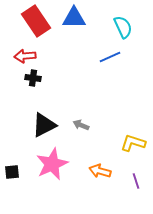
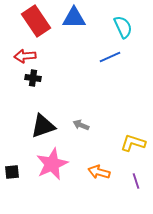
black triangle: moved 1 px left, 1 px down; rotated 8 degrees clockwise
orange arrow: moved 1 px left, 1 px down
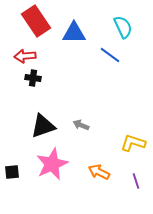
blue triangle: moved 15 px down
blue line: moved 2 px up; rotated 60 degrees clockwise
orange arrow: rotated 10 degrees clockwise
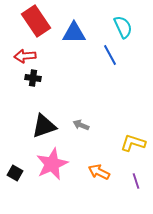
blue line: rotated 25 degrees clockwise
black triangle: moved 1 px right
black square: moved 3 px right, 1 px down; rotated 35 degrees clockwise
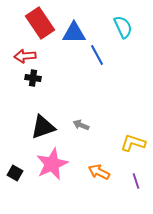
red rectangle: moved 4 px right, 2 px down
blue line: moved 13 px left
black triangle: moved 1 px left, 1 px down
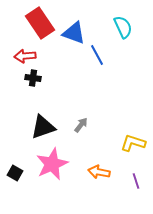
blue triangle: rotated 20 degrees clockwise
gray arrow: rotated 105 degrees clockwise
orange arrow: rotated 15 degrees counterclockwise
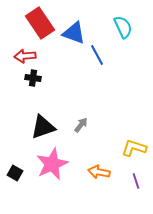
yellow L-shape: moved 1 px right, 5 px down
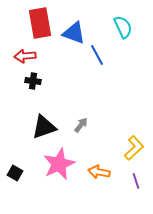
red rectangle: rotated 24 degrees clockwise
black cross: moved 3 px down
black triangle: moved 1 px right
yellow L-shape: rotated 120 degrees clockwise
pink star: moved 7 px right
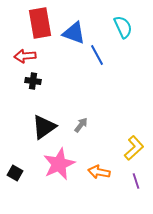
black triangle: rotated 16 degrees counterclockwise
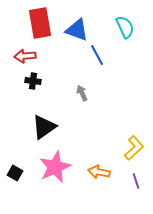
cyan semicircle: moved 2 px right
blue triangle: moved 3 px right, 3 px up
gray arrow: moved 1 px right, 32 px up; rotated 63 degrees counterclockwise
pink star: moved 4 px left, 3 px down
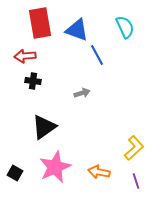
gray arrow: rotated 98 degrees clockwise
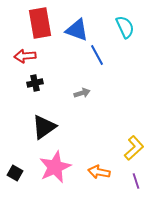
black cross: moved 2 px right, 2 px down; rotated 21 degrees counterclockwise
